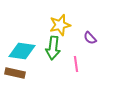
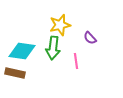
pink line: moved 3 px up
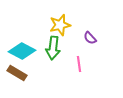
cyan diamond: rotated 20 degrees clockwise
pink line: moved 3 px right, 3 px down
brown rectangle: moved 2 px right; rotated 18 degrees clockwise
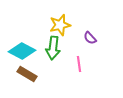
brown rectangle: moved 10 px right, 1 px down
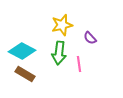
yellow star: moved 2 px right
green arrow: moved 6 px right, 5 px down
brown rectangle: moved 2 px left
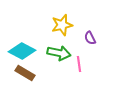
purple semicircle: rotated 16 degrees clockwise
green arrow: rotated 85 degrees counterclockwise
brown rectangle: moved 1 px up
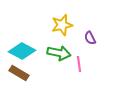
brown rectangle: moved 6 px left
